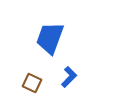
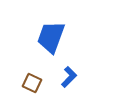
blue trapezoid: moved 1 px right, 1 px up
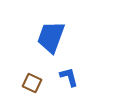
blue L-shape: rotated 60 degrees counterclockwise
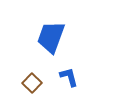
brown square: rotated 18 degrees clockwise
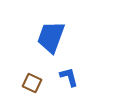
brown square: rotated 18 degrees counterclockwise
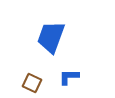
blue L-shape: rotated 75 degrees counterclockwise
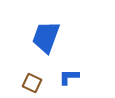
blue trapezoid: moved 5 px left
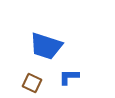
blue trapezoid: moved 9 px down; rotated 92 degrees counterclockwise
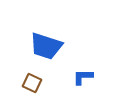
blue L-shape: moved 14 px right
